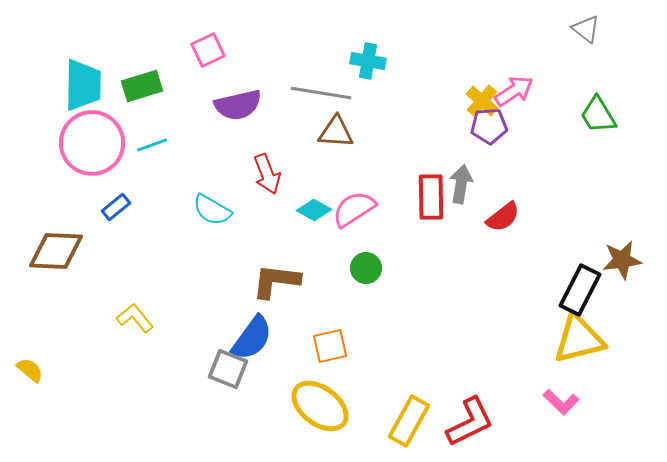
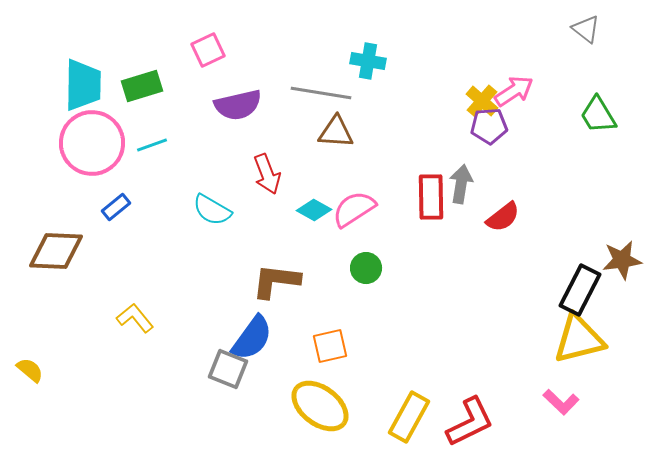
yellow rectangle: moved 4 px up
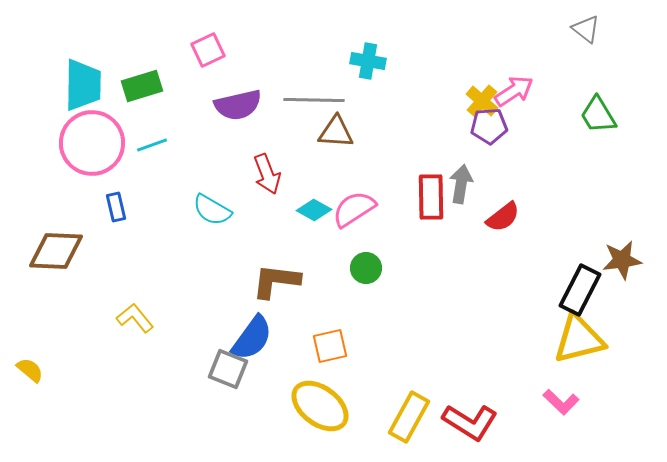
gray line: moved 7 px left, 7 px down; rotated 8 degrees counterclockwise
blue rectangle: rotated 64 degrees counterclockwise
red L-shape: rotated 58 degrees clockwise
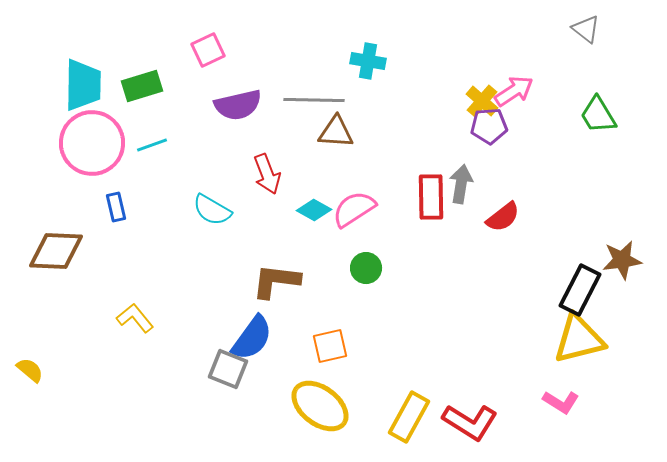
pink L-shape: rotated 12 degrees counterclockwise
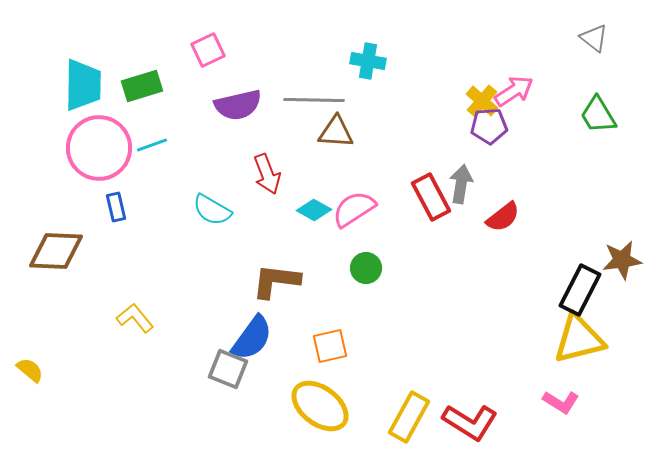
gray triangle: moved 8 px right, 9 px down
pink circle: moved 7 px right, 5 px down
red rectangle: rotated 27 degrees counterclockwise
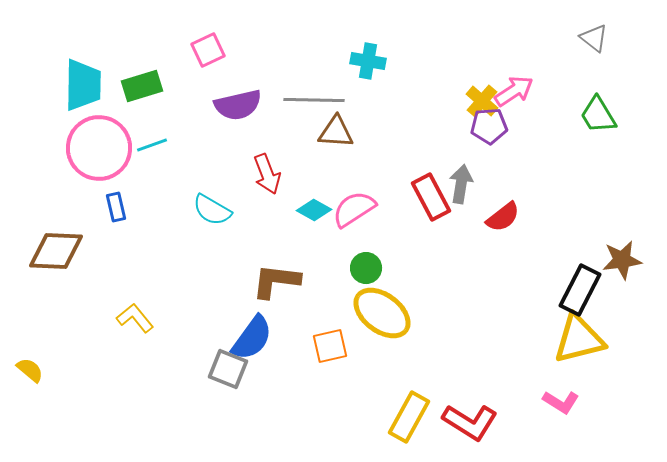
yellow ellipse: moved 62 px right, 93 px up
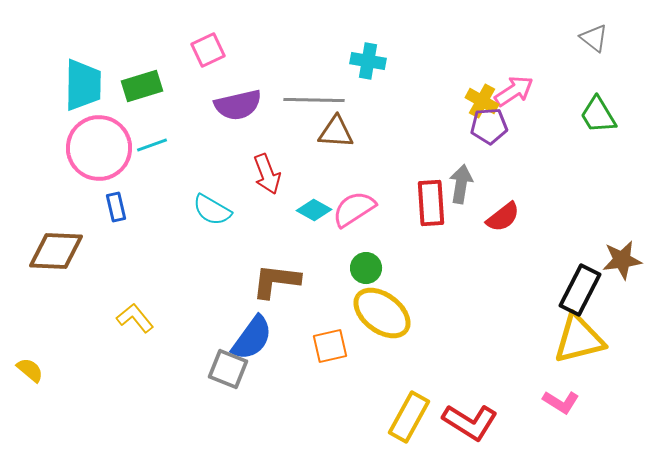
yellow cross: rotated 12 degrees counterclockwise
red rectangle: moved 6 px down; rotated 24 degrees clockwise
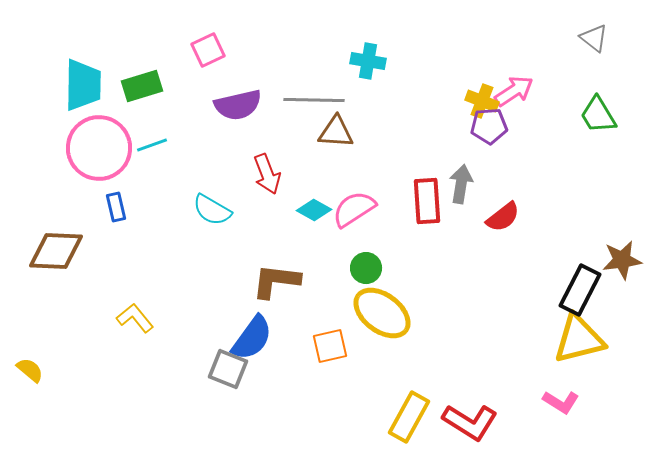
yellow cross: rotated 8 degrees counterclockwise
red rectangle: moved 4 px left, 2 px up
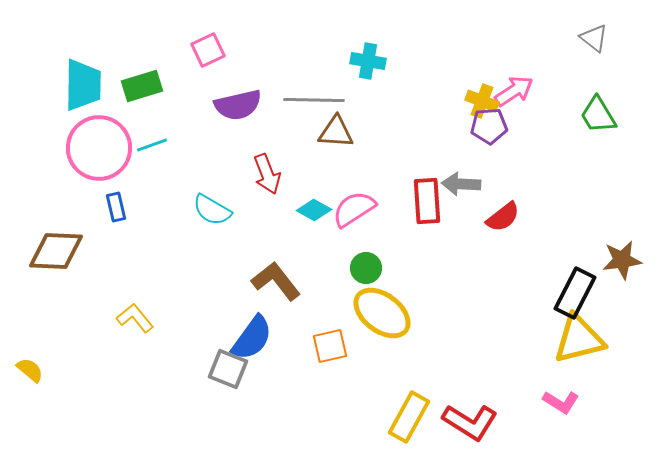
gray arrow: rotated 96 degrees counterclockwise
brown L-shape: rotated 45 degrees clockwise
black rectangle: moved 5 px left, 3 px down
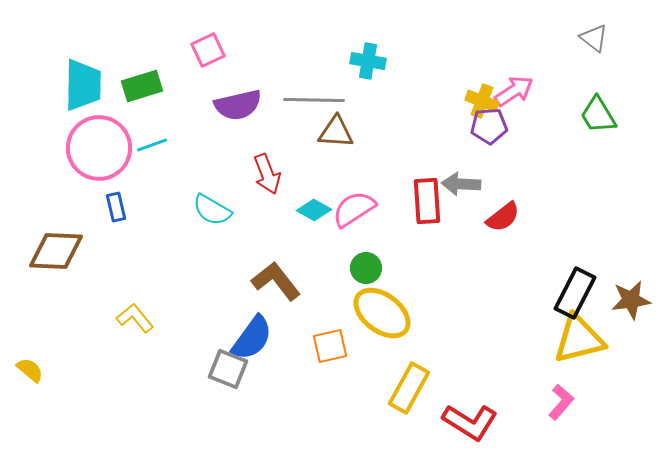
brown star: moved 9 px right, 40 px down
pink L-shape: rotated 81 degrees counterclockwise
yellow rectangle: moved 29 px up
